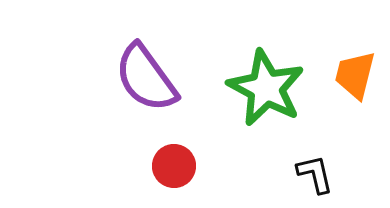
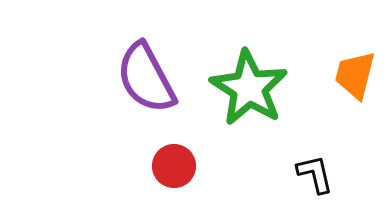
purple semicircle: rotated 8 degrees clockwise
green star: moved 17 px left; rotated 4 degrees clockwise
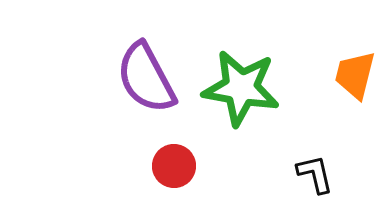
green star: moved 8 px left; rotated 22 degrees counterclockwise
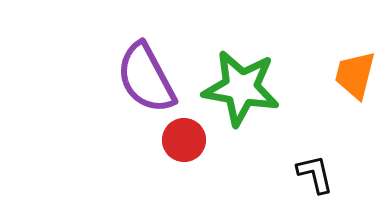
red circle: moved 10 px right, 26 px up
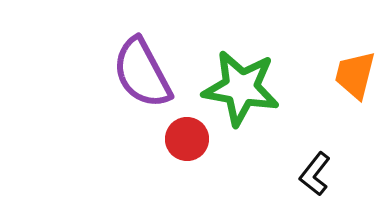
purple semicircle: moved 4 px left, 5 px up
red circle: moved 3 px right, 1 px up
black L-shape: rotated 129 degrees counterclockwise
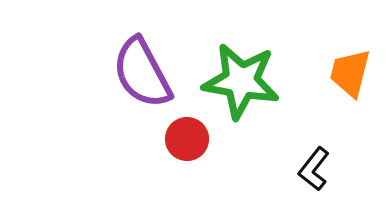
orange trapezoid: moved 5 px left, 2 px up
green star: moved 7 px up
black L-shape: moved 1 px left, 5 px up
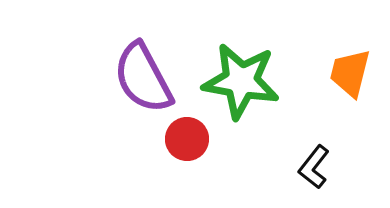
purple semicircle: moved 1 px right, 5 px down
black L-shape: moved 2 px up
